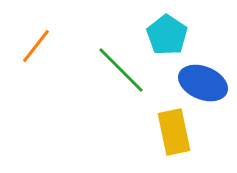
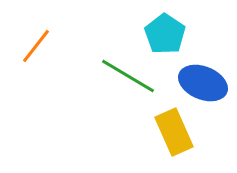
cyan pentagon: moved 2 px left, 1 px up
green line: moved 7 px right, 6 px down; rotated 14 degrees counterclockwise
yellow rectangle: rotated 12 degrees counterclockwise
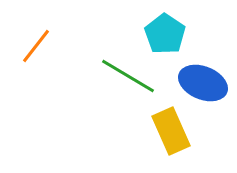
yellow rectangle: moved 3 px left, 1 px up
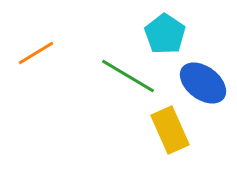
orange line: moved 7 px down; rotated 21 degrees clockwise
blue ellipse: rotated 15 degrees clockwise
yellow rectangle: moved 1 px left, 1 px up
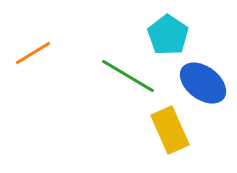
cyan pentagon: moved 3 px right, 1 px down
orange line: moved 3 px left
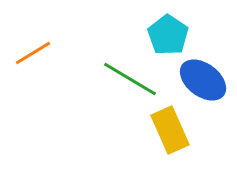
green line: moved 2 px right, 3 px down
blue ellipse: moved 3 px up
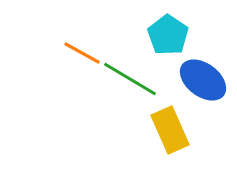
orange line: moved 49 px right; rotated 60 degrees clockwise
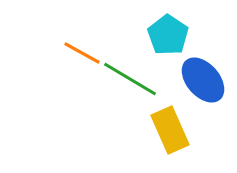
blue ellipse: rotated 12 degrees clockwise
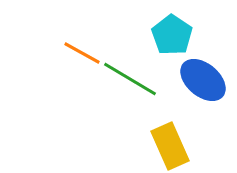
cyan pentagon: moved 4 px right
blue ellipse: rotated 9 degrees counterclockwise
yellow rectangle: moved 16 px down
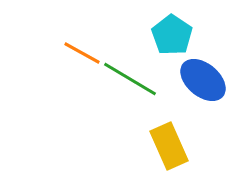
yellow rectangle: moved 1 px left
